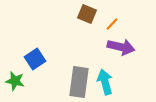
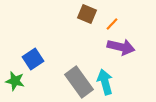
blue square: moved 2 px left
gray rectangle: rotated 44 degrees counterclockwise
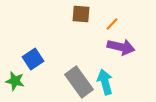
brown square: moved 6 px left; rotated 18 degrees counterclockwise
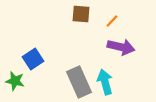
orange line: moved 3 px up
gray rectangle: rotated 12 degrees clockwise
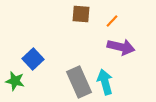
blue square: rotated 10 degrees counterclockwise
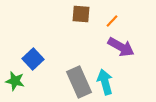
purple arrow: rotated 16 degrees clockwise
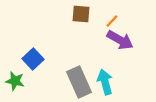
purple arrow: moved 1 px left, 7 px up
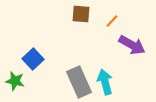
purple arrow: moved 12 px right, 5 px down
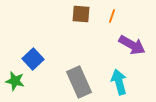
orange line: moved 5 px up; rotated 24 degrees counterclockwise
cyan arrow: moved 14 px right
